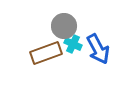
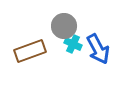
brown rectangle: moved 16 px left, 2 px up
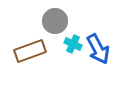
gray circle: moved 9 px left, 5 px up
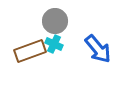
cyan cross: moved 19 px left
blue arrow: rotated 12 degrees counterclockwise
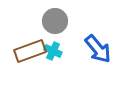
cyan cross: moved 1 px left, 7 px down
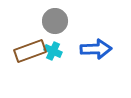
blue arrow: moved 2 px left; rotated 52 degrees counterclockwise
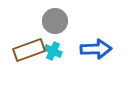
brown rectangle: moved 1 px left, 1 px up
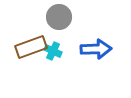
gray circle: moved 4 px right, 4 px up
brown rectangle: moved 2 px right, 3 px up
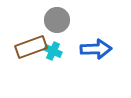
gray circle: moved 2 px left, 3 px down
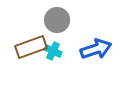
blue arrow: rotated 16 degrees counterclockwise
